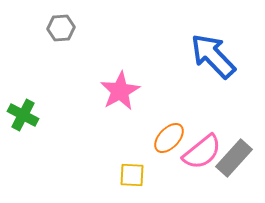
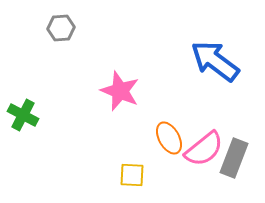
blue arrow: moved 2 px right, 5 px down; rotated 9 degrees counterclockwise
pink star: rotated 21 degrees counterclockwise
orange ellipse: rotated 72 degrees counterclockwise
pink semicircle: moved 2 px right, 3 px up
gray rectangle: rotated 21 degrees counterclockwise
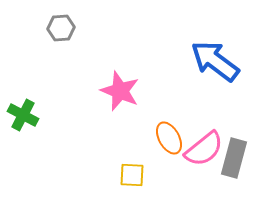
gray rectangle: rotated 6 degrees counterclockwise
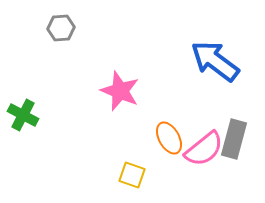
gray rectangle: moved 19 px up
yellow square: rotated 16 degrees clockwise
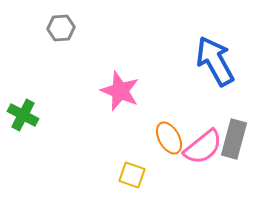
blue arrow: rotated 24 degrees clockwise
pink semicircle: moved 1 px left, 2 px up
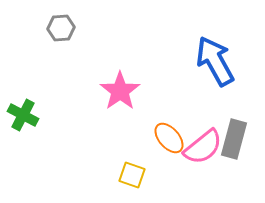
pink star: rotated 15 degrees clockwise
orange ellipse: rotated 12 degrees counterclockwise
